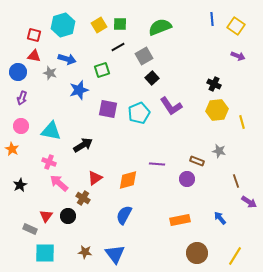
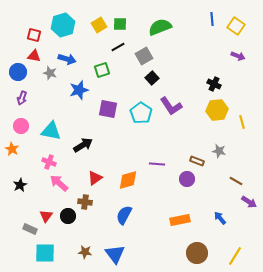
cyan pentagon at (139, 113): moved 2 px right; rotated 15 degrees counterclockwise
brown line at (236, 181): rotated 40 degrees counterclockwise
brown cross at (83, 198): moved 2 px right, 4 px down; rotated 24 degrees counterclockwise
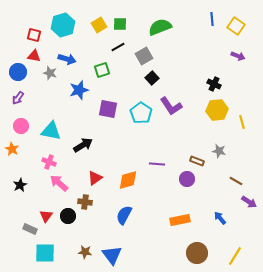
purple arrow at (22, 98): moved 4 px left; rotated 16 degrees clockwise
blue triangle at (115, 254): moved 3 px left, 1 px down
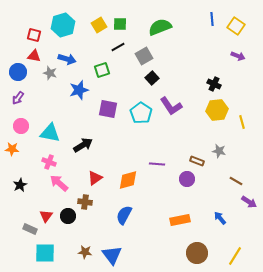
cyan triangle at (51, 131): moved 1 px left, 2 px down
orange star at (12, 149): rotated 24 degrees counterclockwise
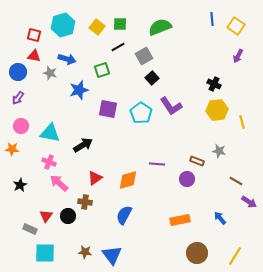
yellow square at (99, 25): moved 2 px left, 2 px down; rotated 21 degrees counterclockwise
purple arrow at (238, 56): rotated 96 degrees clockwise
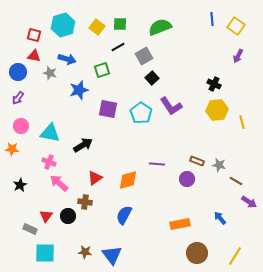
gray star at (219, 151): moved 14 px down
orange rectangle at (180, 220): moved 4 px down
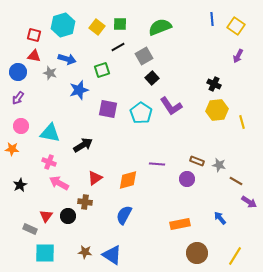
pink arrow at (59, 183): rotated 12 degrees counterclockwise
blue triangle at (112, 255): rotated 20 degrees counterclockwise
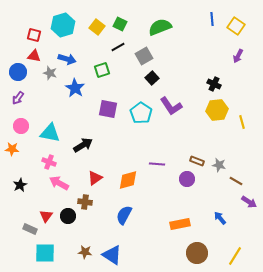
green square at (120, 24): rotated 24 degrees clockwise
blue star at (79, 90): moved 4 px left, 2 px up; rotated 24 degrees counterclockwise
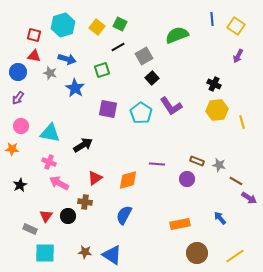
green semicircle at (160, 27): moved 17 px right, 8 px down
purple arrow at (249, 202): moved 4 px up
yellow line at (235, 256): rotated 24 degrees clockwise
